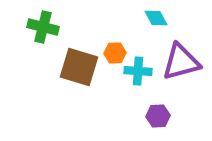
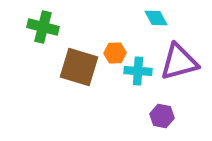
purple triangle: moved 2 px left
purple hexagon: moved 4 px right; rotated 15 degrees clockwise
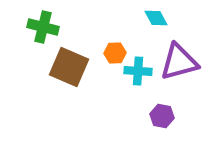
brown square: moved 10 px left; rotated 6 degrees clockwise
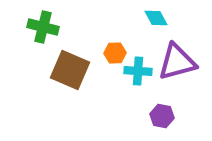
purple triangle: moved 2 px left
brown square: moved 1 px right, 3 px down
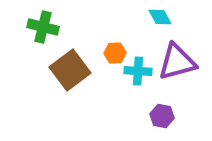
cyan diamond: moved 4 px right, 1 px up
brown square: rotated 30 degrees clockwise
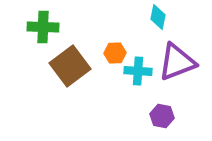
cyan diamond: moved 2 px left; rotated 40 degrees clockwise
green cross: rotated 12 degrees counterclockwise
purple triangle: rotated 6 degrees counterclockwise
brown square: moved 4 px up
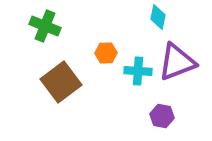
green cross: moved 2 px right, 1 px up; rotated 20 degrees clockwise
orange hexagon: moved 9 px left
brown square: moved 9 px left, 16 px down
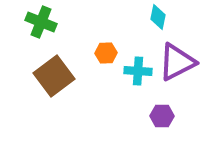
green cross: moved 4 px left, 4 px up
purple triangle: rotated 6 degrees counterclockwise
brown square: moved 7 px left, 6 px up
purple hexagon: rotated 10 degrees counterclockwise
